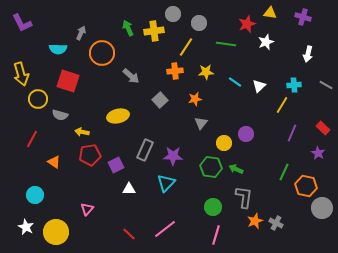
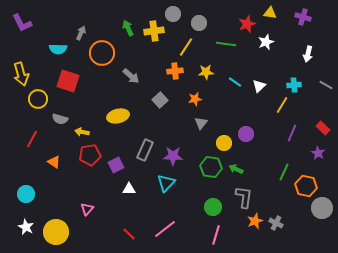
gray semicircle at (60, 115): moved 4 px down
cyan circle at (35, 195): moved 9 px left, 1 px up
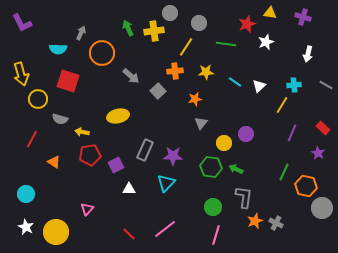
gray circle at (173, 14): moved 3 px left, 1 px up
gray square at (160, 100): moved 2 px left, 9 px up
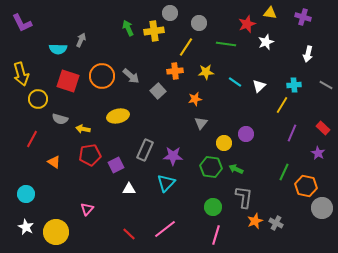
gray arrow at (81, 33): moved 7 px down
orange circle at (102, 53): moved 23 px down
yellow arrow at (82, 132): moved 1 px right, 3 px up
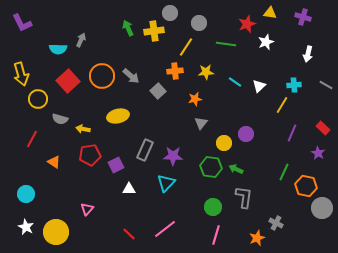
red square at (68, 81): rotated 30 degrees clockwise
orange star at (255, 221): moved 2 px right, 17 px down
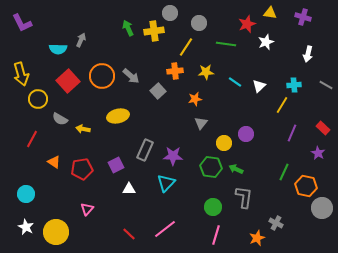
gray semicircle at (60, 119): rotated 14 degrees clockwise
red pentagon at (90, 155): moved 8 px left, 14 px down
